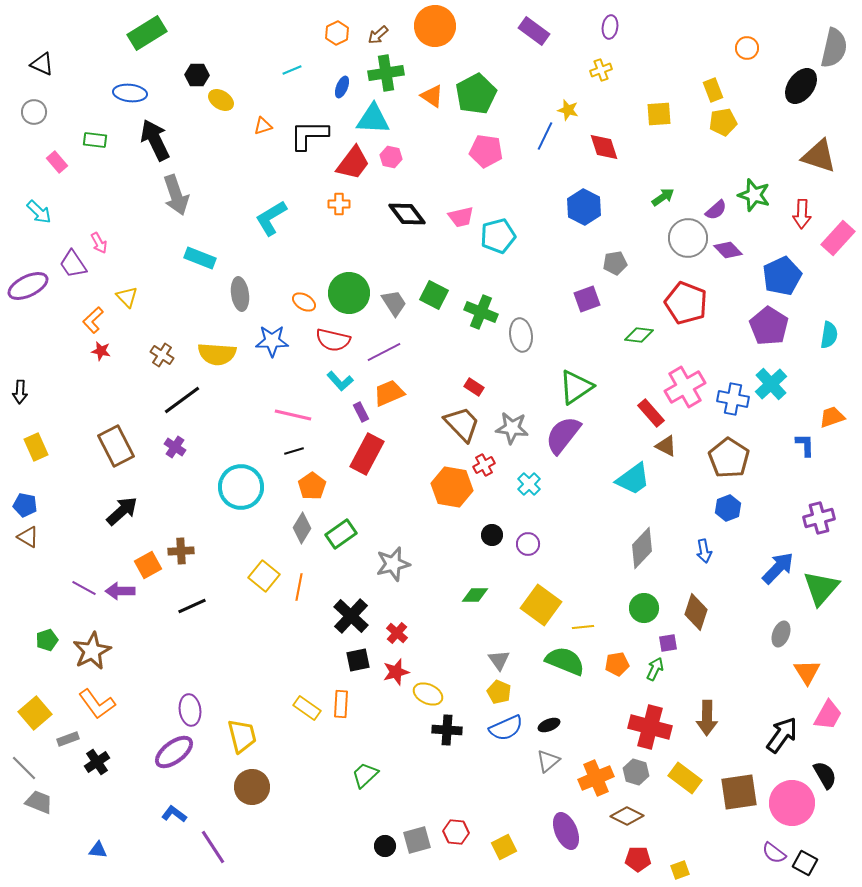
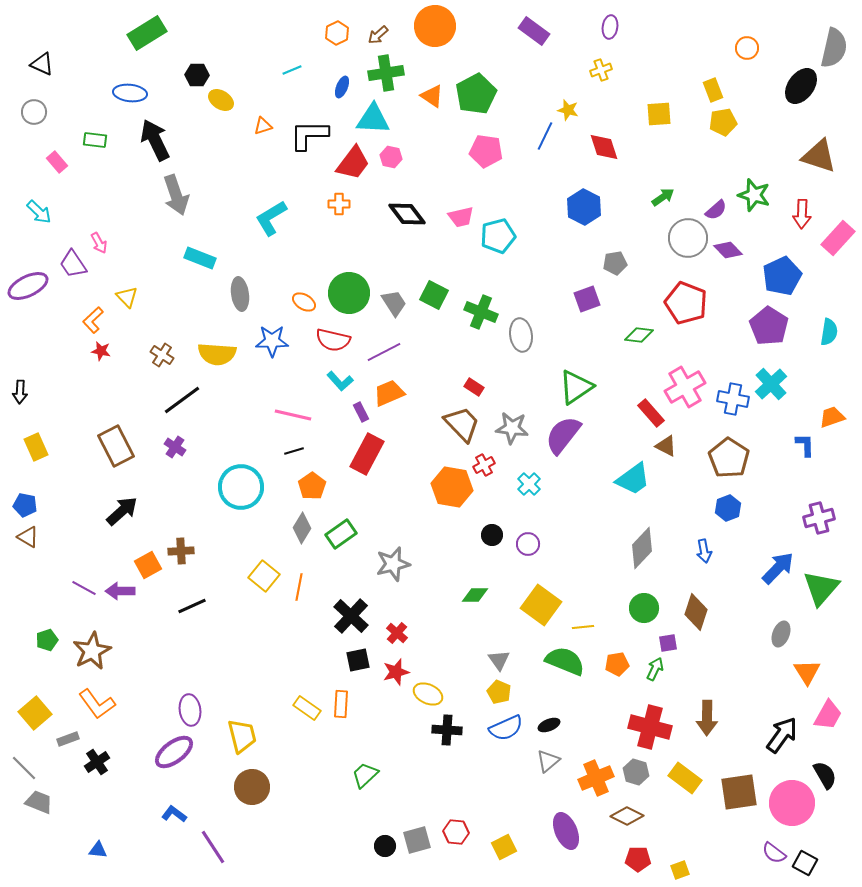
cyan semicircle at (829, 335): moved 3 px up
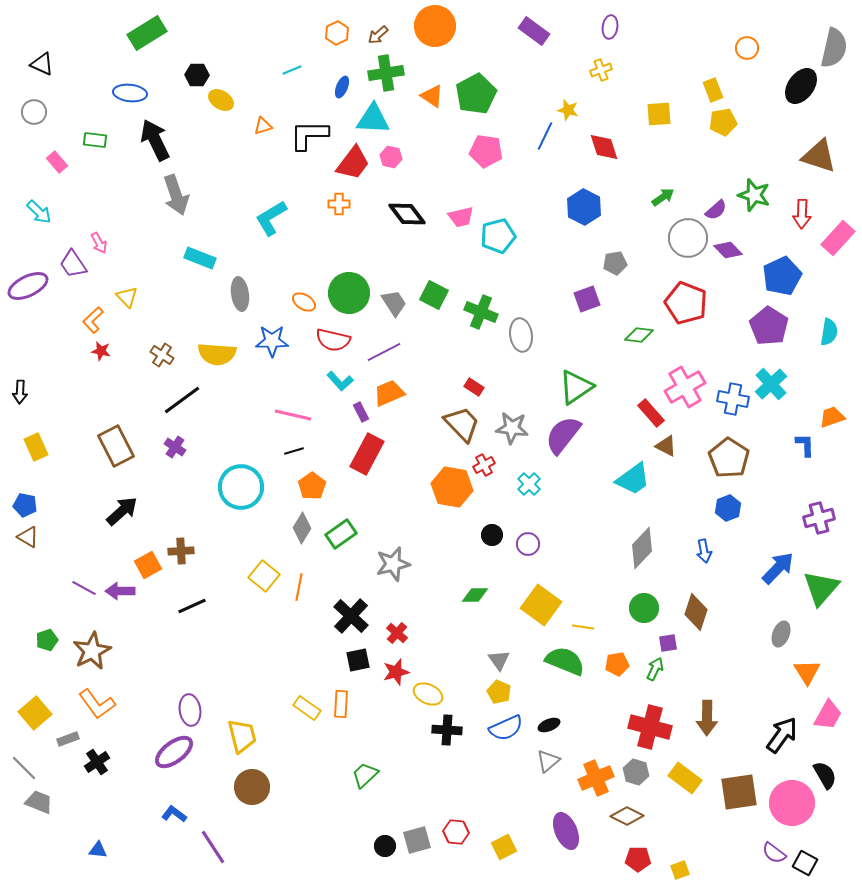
yellow line at (583, 627): rotated 15 degrees clockwise
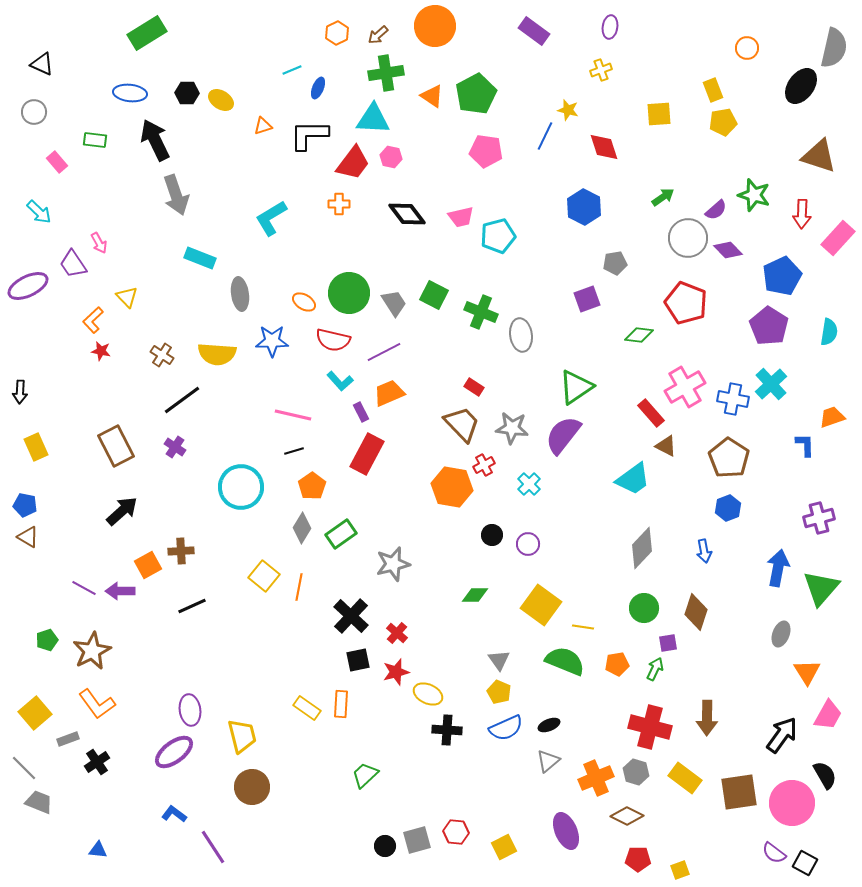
black hexagon at (197, 75): moved 10 px left, 18 px down
blue ellipse at (342, 87): moved 24 px left, 1 px down
blue arrow at (778, 568): rotated 33 degrees counterclockwise
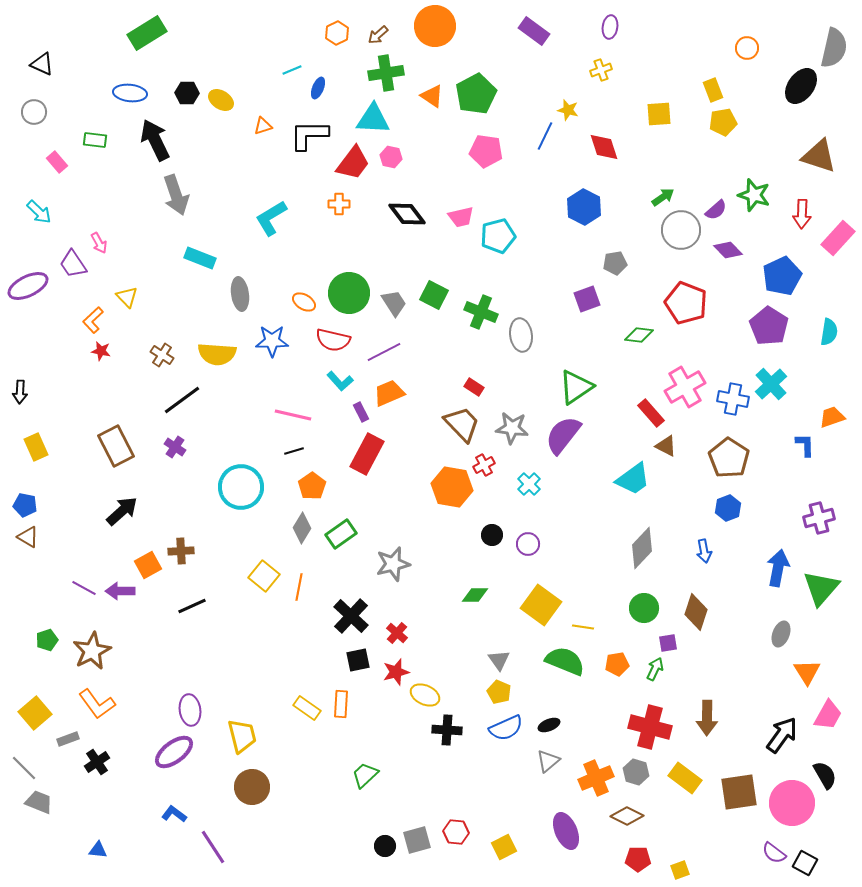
gray circle at (688, 238): moved 7 px left, 8 px up
yellow ellipse at (428, 694): moved 3 px left, 1 px down
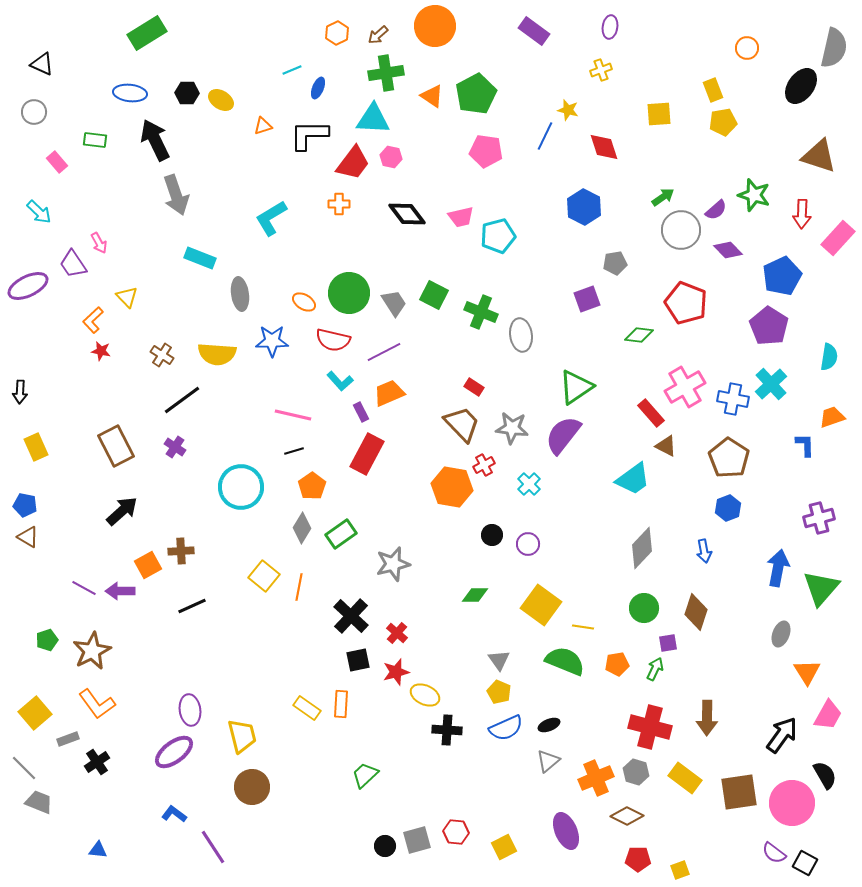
cyan semicircle at (829, 332): moved 25 px down
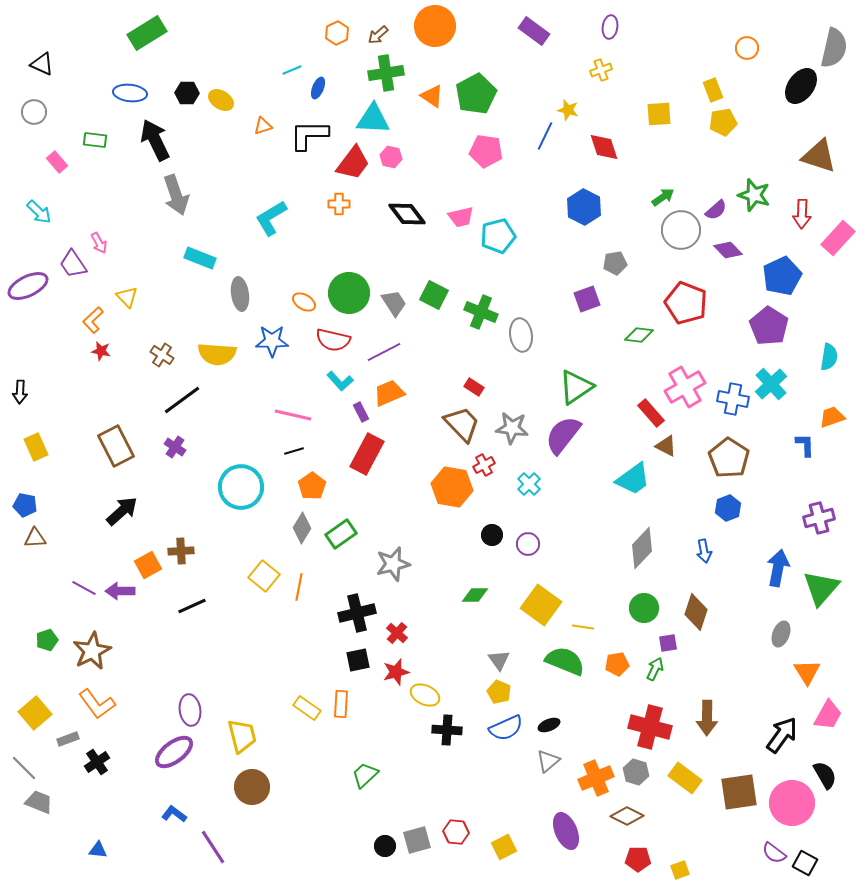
brown triangle at (28, 537): moved 7 px right, 1 px down; rotated 35 degrees counterclockwise
black cross at (351, 616): moved 6 px right, 3 px up; rotated 33 degrees clockwise
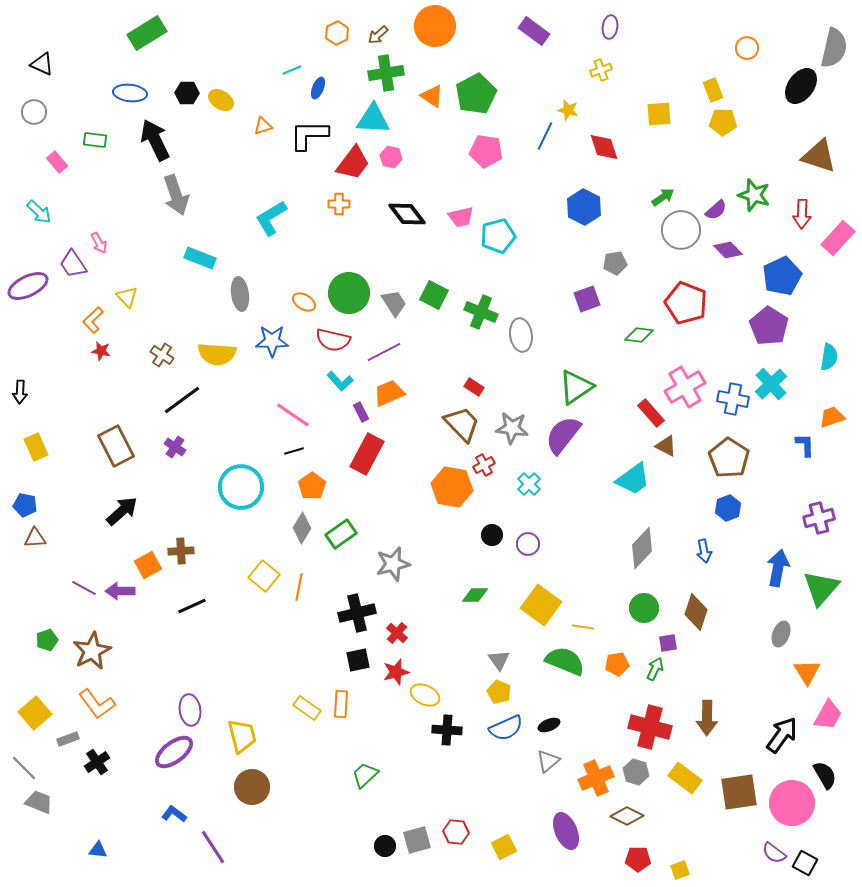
yellow pentagon at (723, 122): rotated 12 degrees clockwise
pink line at (293, 415): rotated 21 degrees clockwise
